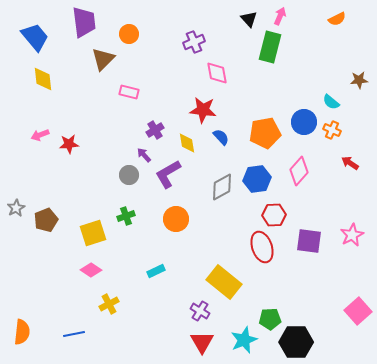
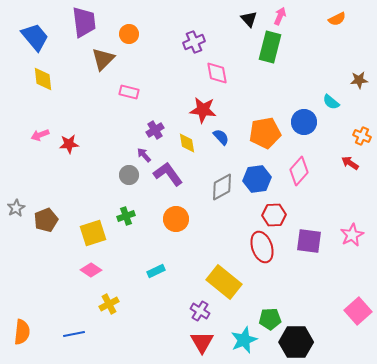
orange cross at (332, 130): moved 30 px right, 6 px down
purple L-shape at (168, 174): rotated 84 degrees clockwise
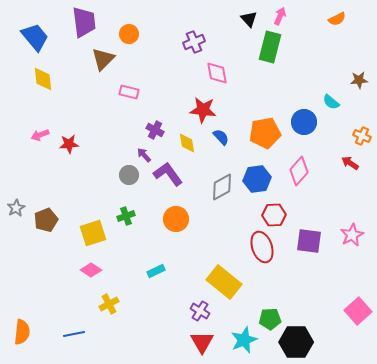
purple cross at (155, 130): rotated 30 degrees counterclockwise
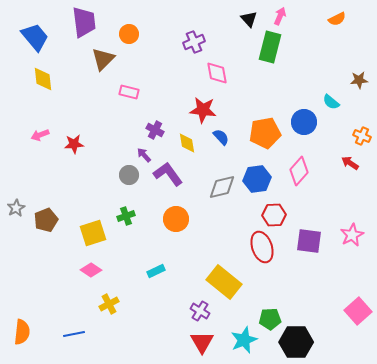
red star at (69, 144): moved 5 px right
gray diamond at (222, 187): rotated 16 degrees clockwise
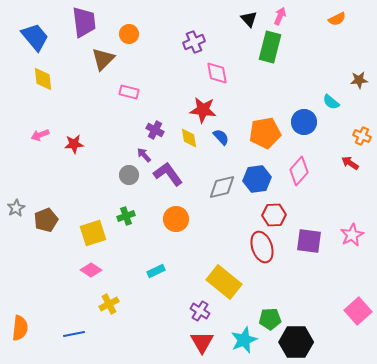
yellow diamond at (187, 143): moved 2 px right, 5 px up
orange semicircle at (22, 332): moved 2 px left, 4 px up
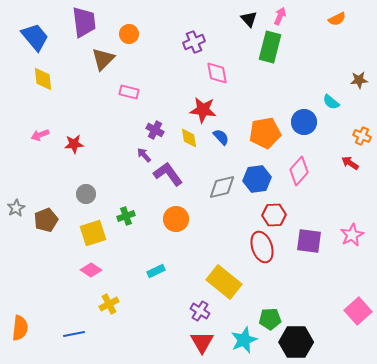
gray circle at (129, 175): moved 43 px left, 19 px down
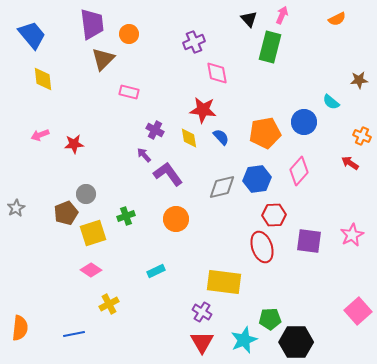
pink arrow at (280, 16): moved 2 px right, 1 px up
purple trapezoid at (84, 22): moved 8 px right, 2 px down
blue trapezoid at (35, 37): moved 3 px left, 2 px up
brown pentagon at (46, 220): moved 20 px right, 7 px up
yellow rectangle at (224, 282): rotated 32 degrees counterclockwise
purple cross at (200, 311): moved 2 px right, 1 px down
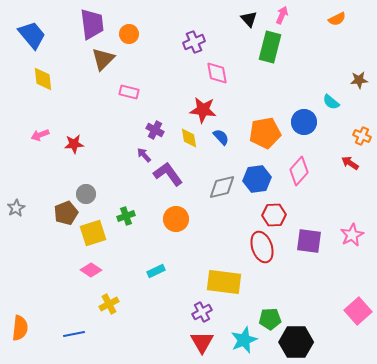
purple cross at (202, 312): rotated 30 degrees clockwise
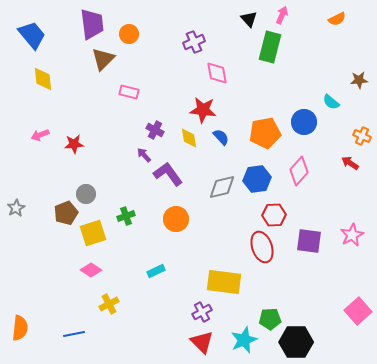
red triangle at (202, 342): rotated 15 degrees counterclockwise
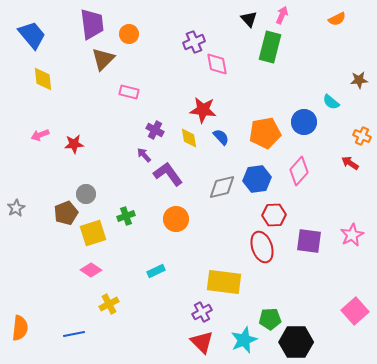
pink diamond at (217, 73): moved 9 px up
pink square at (358, 311): moved 3 px left
